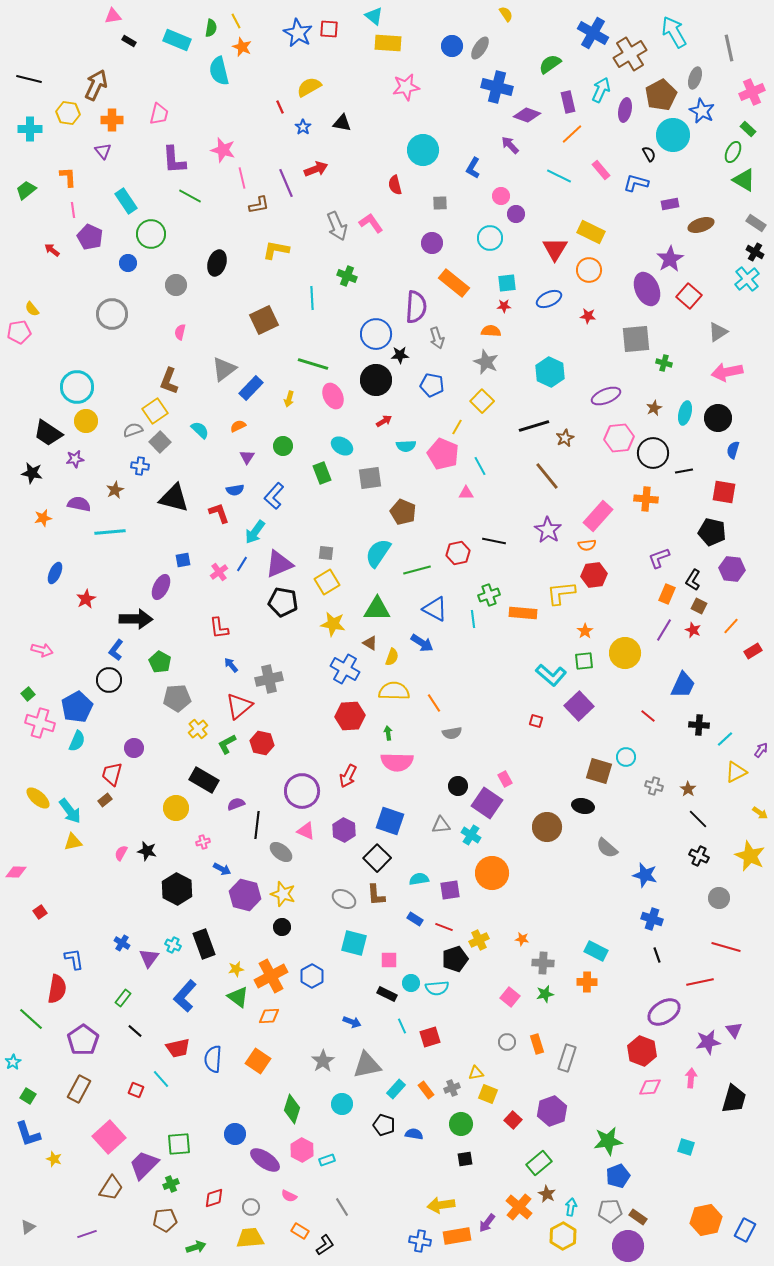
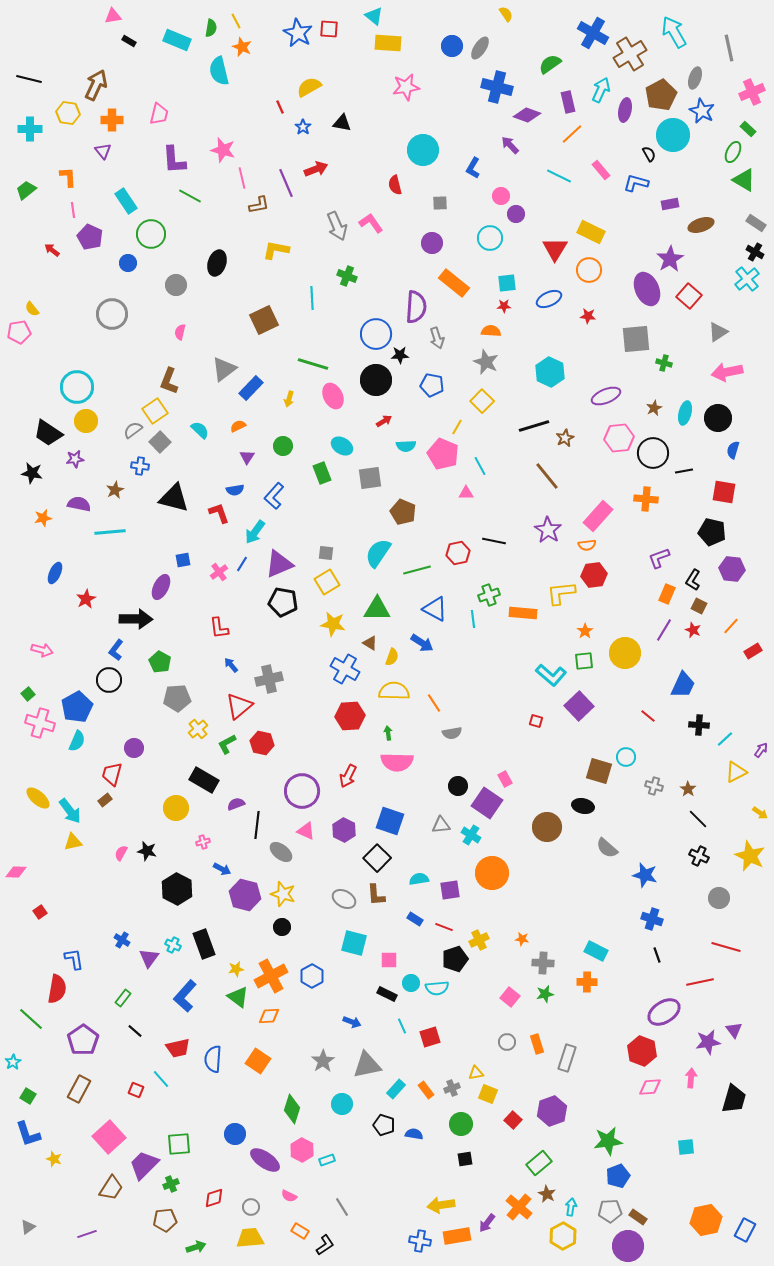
gray semicircle at (133, 430): rotated 18 degrees counterclockwise
blue cross at (122, 943): moved 3 px up
cyan square at (686, 1147): rotated 24 degrees counterclockwise
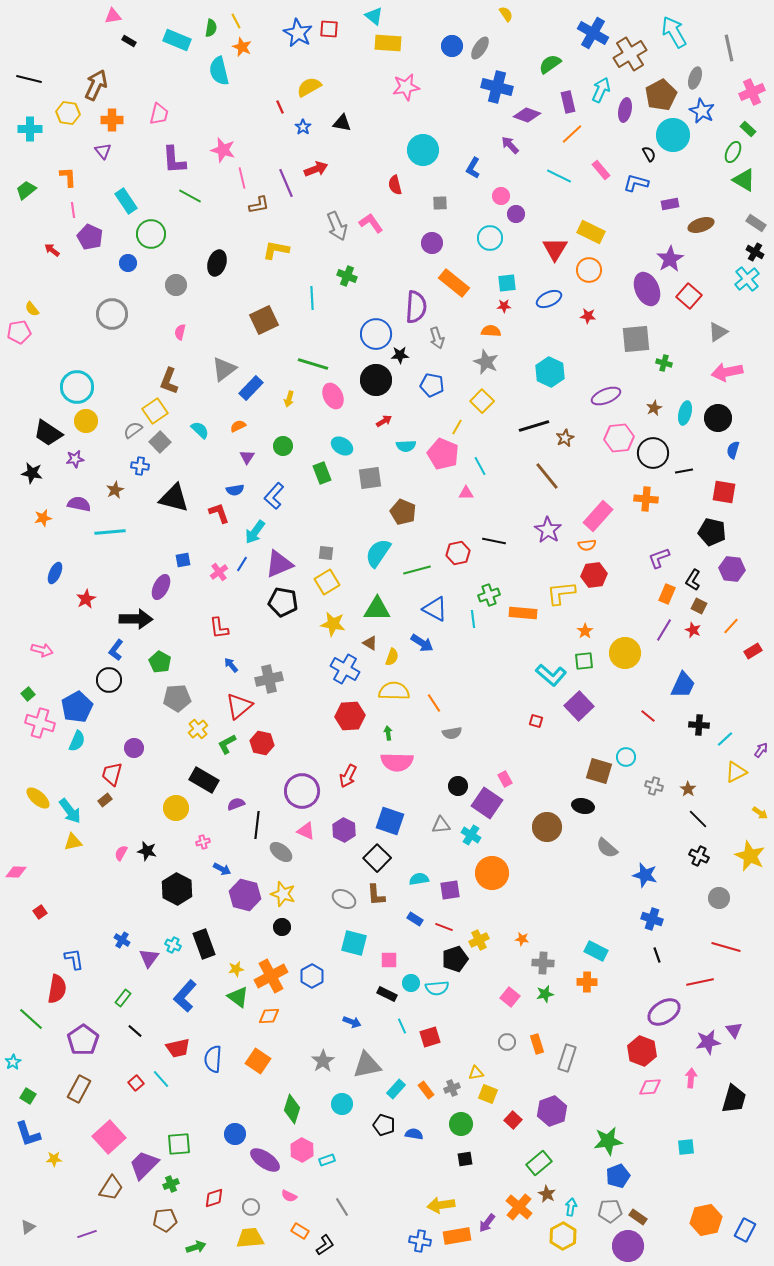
red square at (136, 1090): moved 7 px up; rotated 28 degrees clockwise
yellow star at (54, 1159): rotated 21 degrees counterclockwise
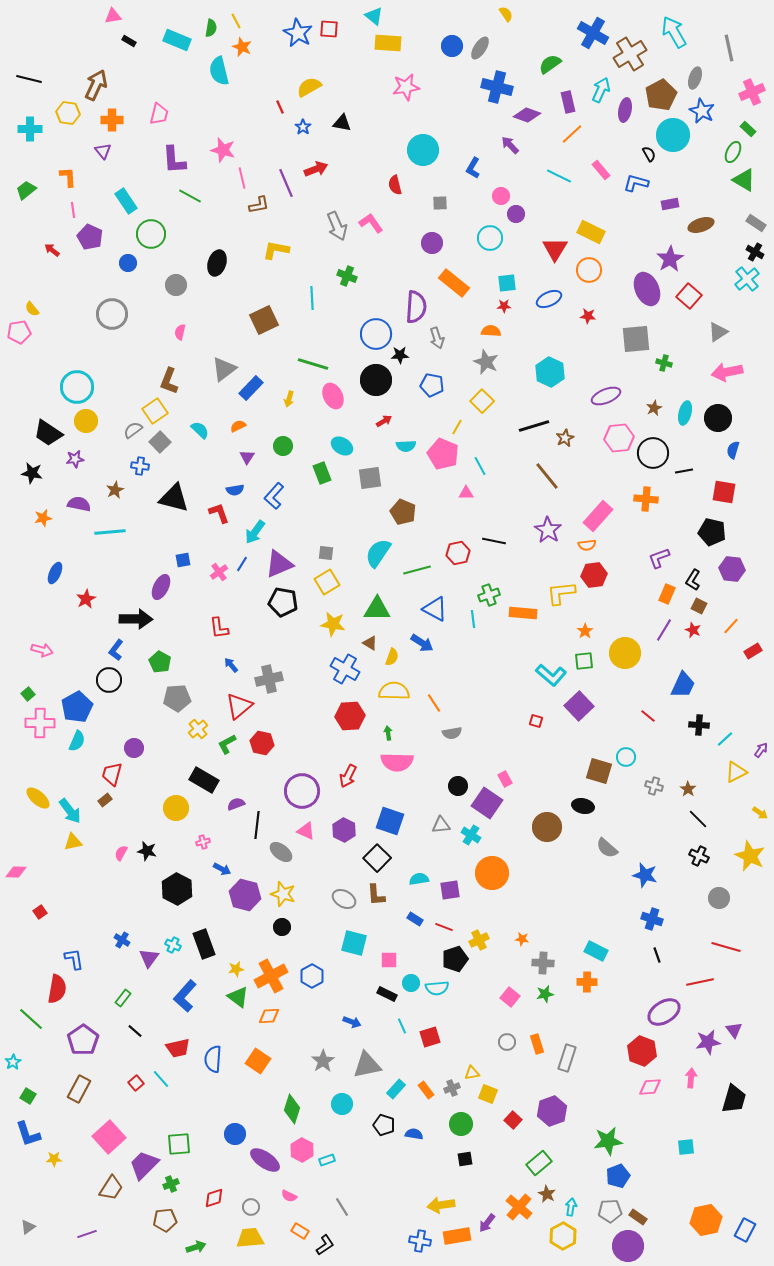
pink cross at (40, 723): rotated 16 degrees counterclockwise
yellow triangle at (476, 1073): moved 4 px left
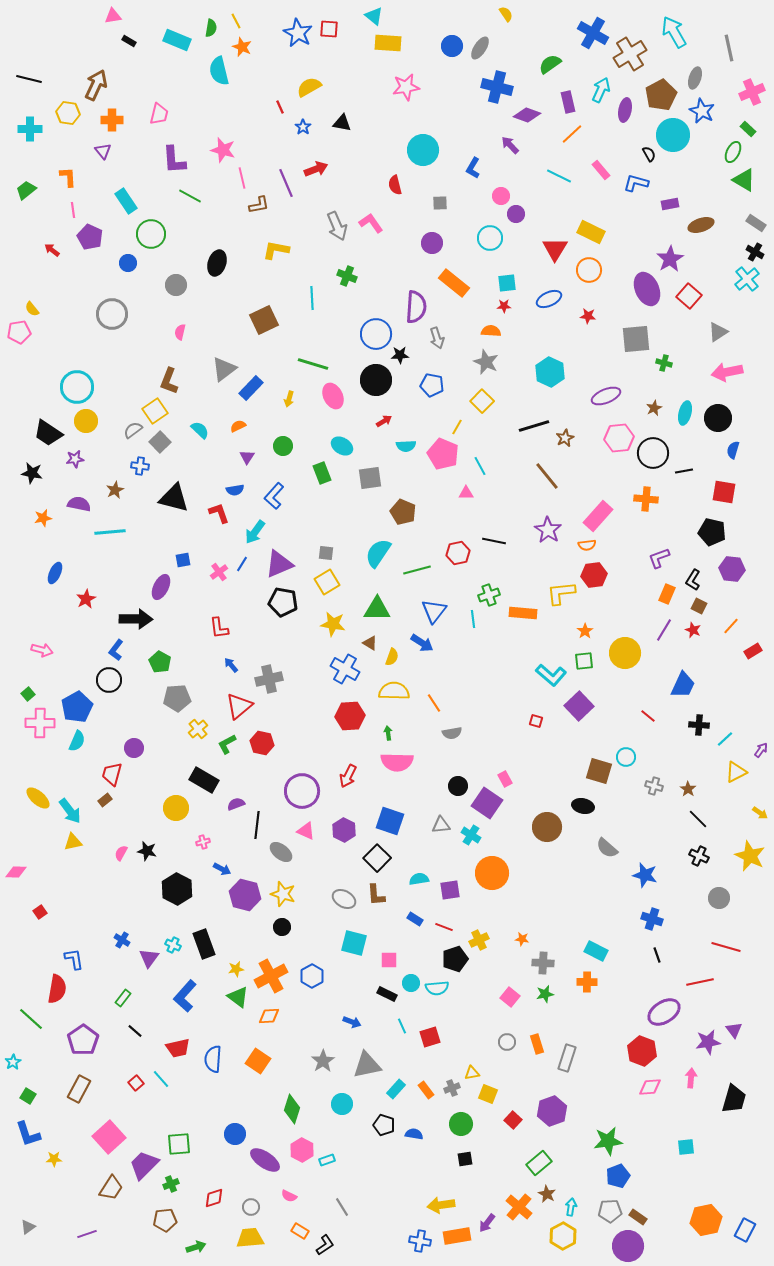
blue triangle at (435, 609): moved 1 px left, 2 px down; rotated 40 degrees clockwise
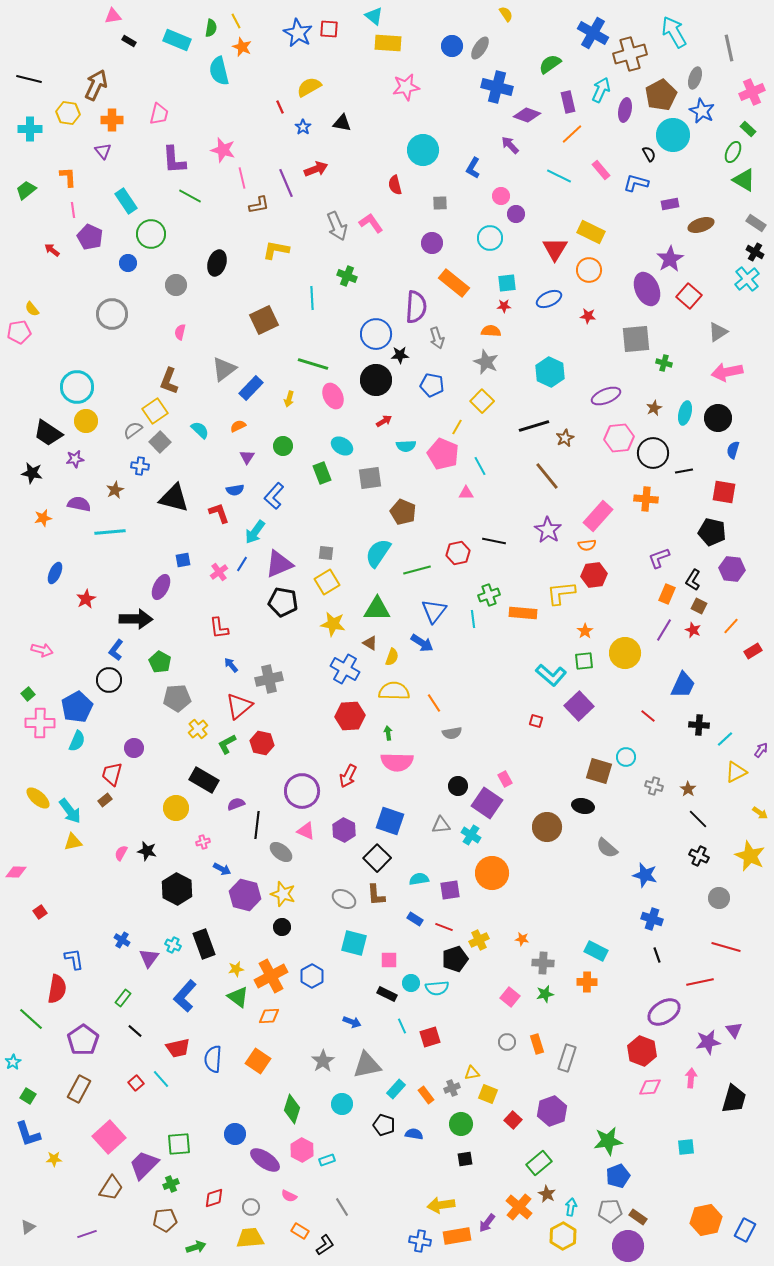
brown cross at (630, 54): rotated 16 degrees clockwise
orange rectangle at (426, 1090): moved 5 px down
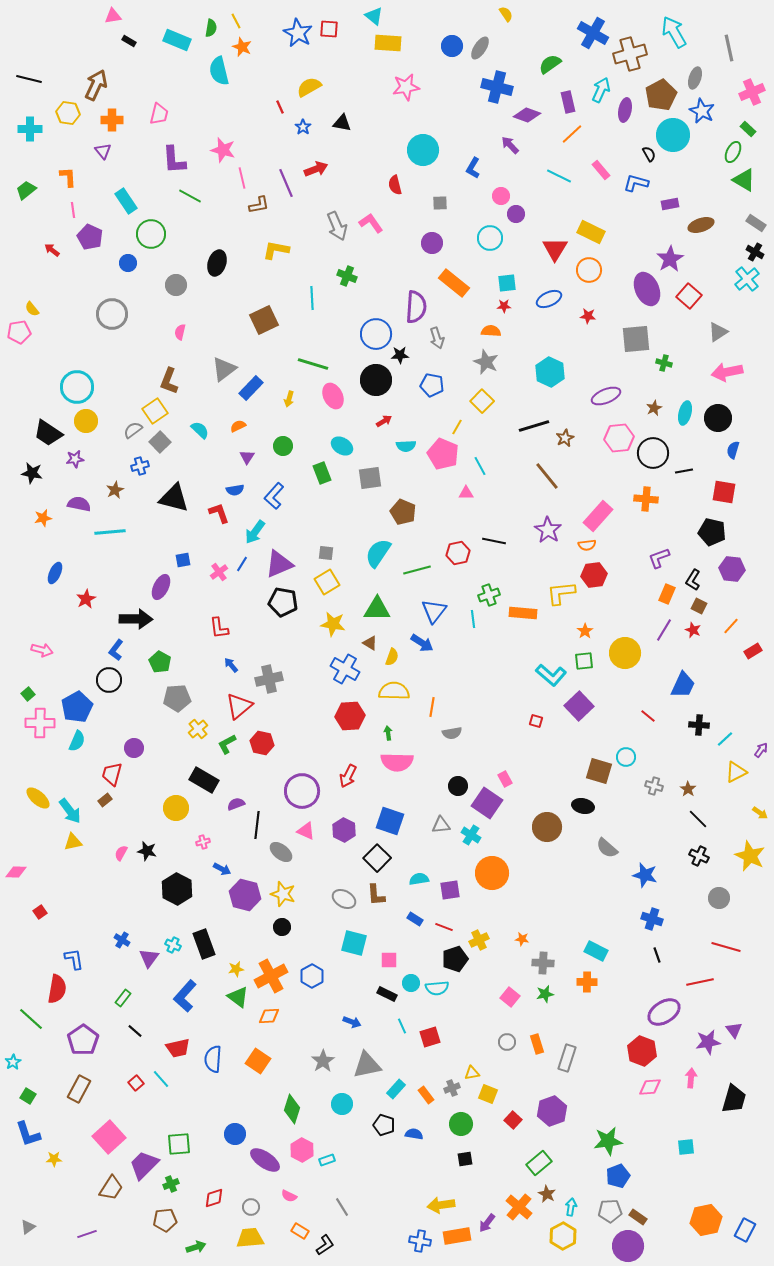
blue cross at (140, 466): rotated 24 degrees counterclockwise
orange line at (434, 703): moved 2 px left, 4 px down; rotated 42 degrees clockwise
